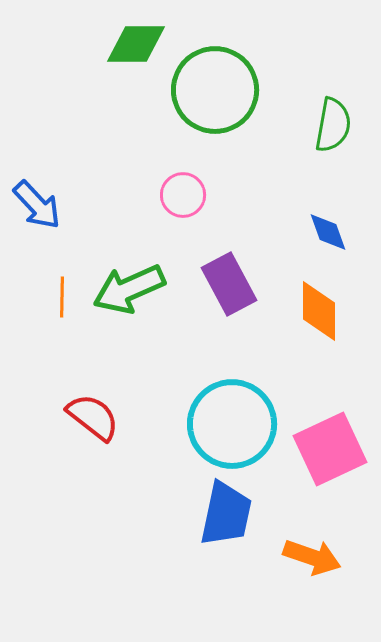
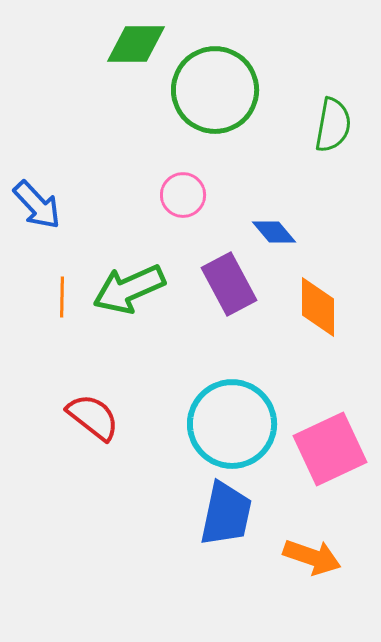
blue diamond: moved 54 px left; rotated 21 degrees counterclockwise
orange diamond: moved 1 px left, 4 px up
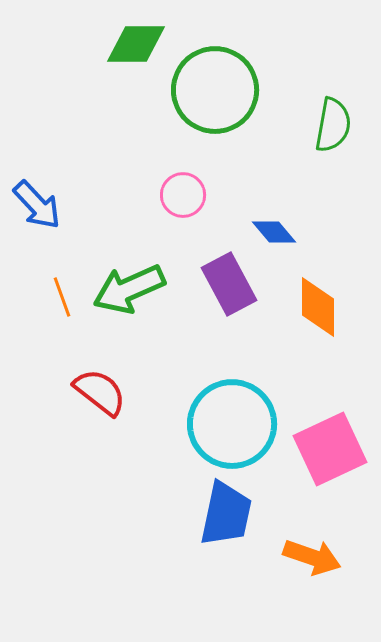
orange line: rotated 21 degrees counterclockwise
red semicircle: moved 7 px right, 25 px up
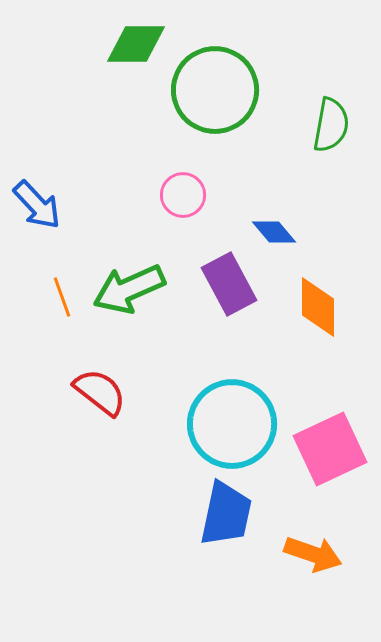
green semicircle: moved 2 px left
orange arrow: moved 1 px right, 3 px up
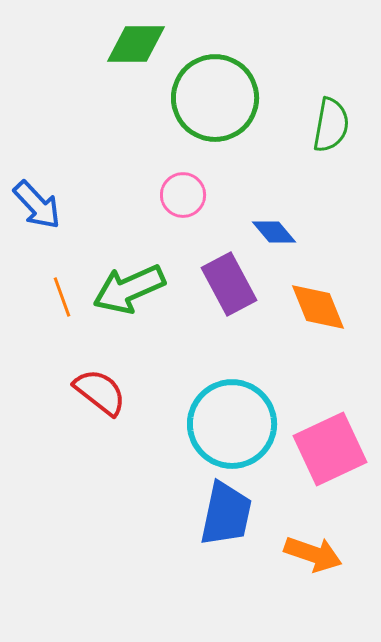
green circle: moved 8 px down
orange diamond: rotated 22 degrees counterclockwise
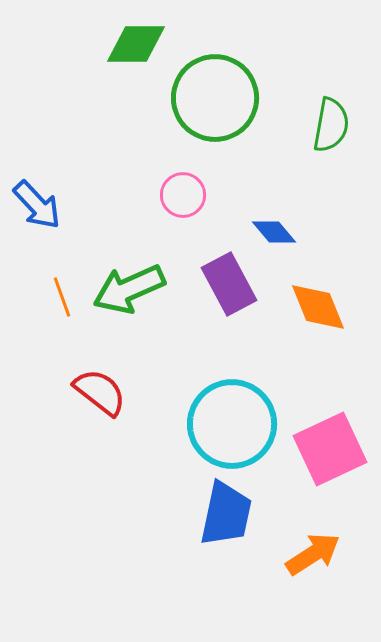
orange arrow: rotated 52 degrees counterclockwise
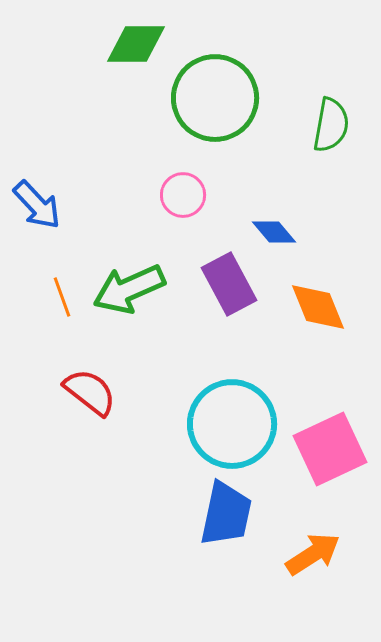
red semicircle: moved 10 px left
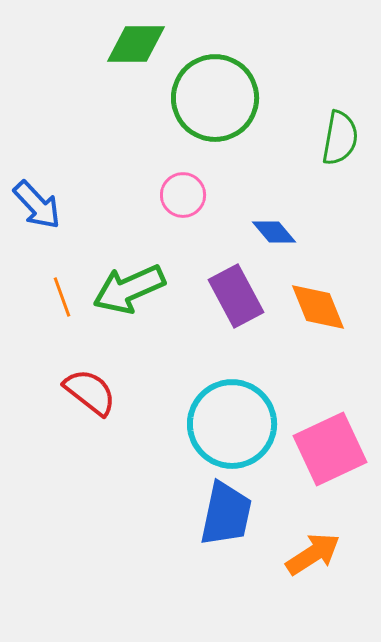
green semicircle: moved 9 px right, 13 px down
purple rectangle: moved 7 px right, 12 px down
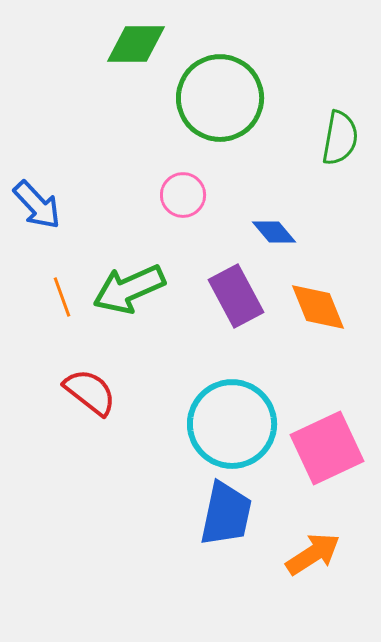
green circle: moved 5 px right
pink square: moved 3 px left, 1 px up
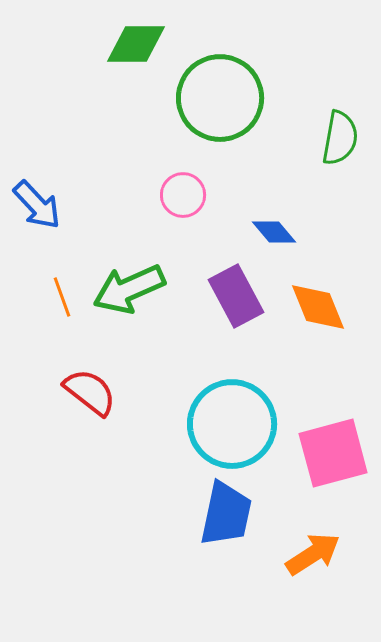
pink square: moved 6 px right, 5 px down; rotated 10 degrees clockwise
